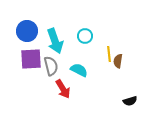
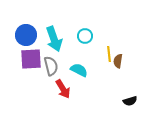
blue circle: moved 1 px left, 4 px down
cyan arrow: moved 1 px left, 2 px up
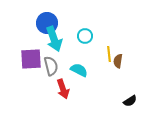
blue circle: moved 21 px right, 12 px up
red arrow: rotated 12 degrees clockwise
black semicircle: rotated 16 degrees counterclockwise
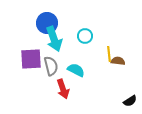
brown semicircle: rotated 88 degrees clockwise
cyan semicircle: moved 3 px left
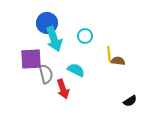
gray semicircle: moved 5 px left, 8 px down
